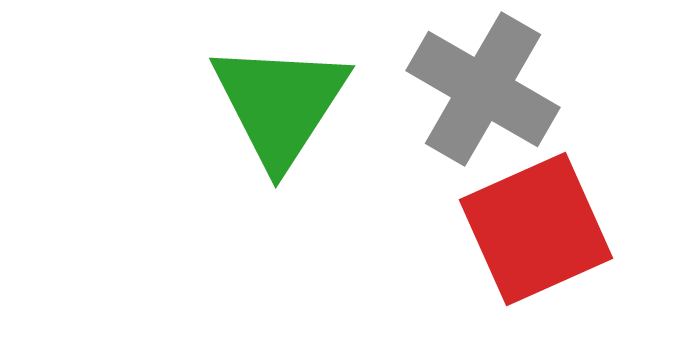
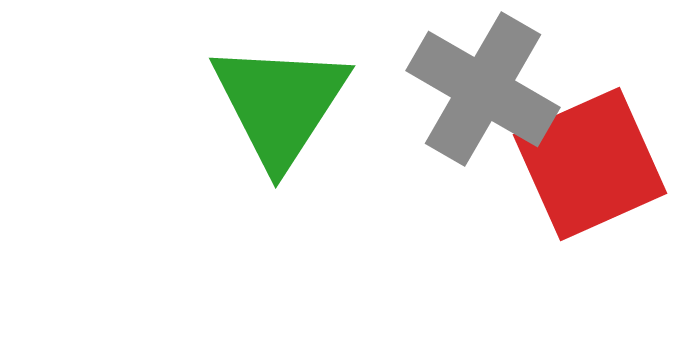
red square: moved 54 px right, 65 px up
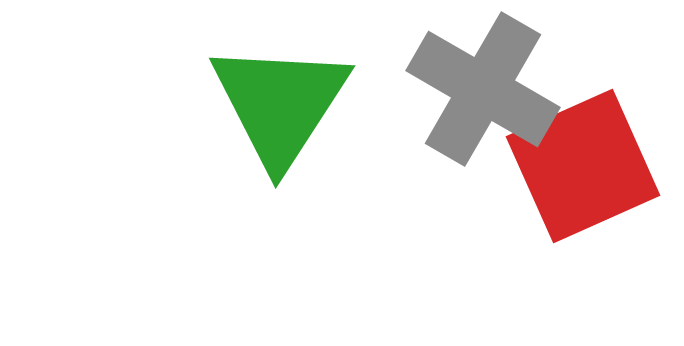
red square: moved 7 px left, 2 px down
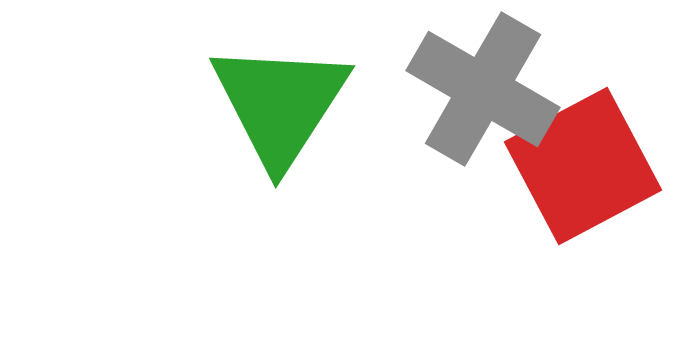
red square: rotated 4 degrees counterclockwise
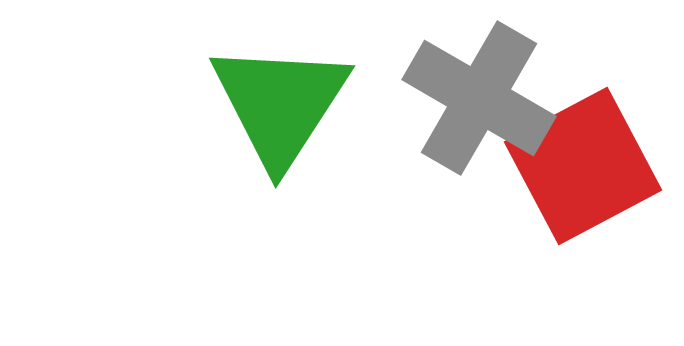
gray cross: moved 4 px left, 9 px down
